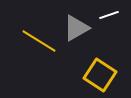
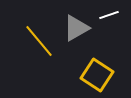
yellow line: rotated 18 degrees clockwise
yellow square: moved 3 px left
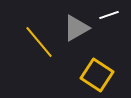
yellow line: moved 1 px down
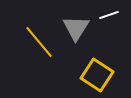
gray triangle: rotated 28 degrees counterclockwise
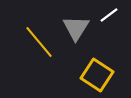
white line: rotated 18 degrees counterclockwise
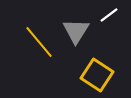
gray triangle: moved 3 px down
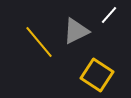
white line: rotated 12 degrees counterclockwise
gray triangle: rotated 32 degrees clockwise
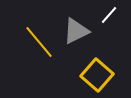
yellow square: rotated 8 degrees clockwise
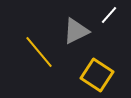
yellow line: moved 10 px down
yellow square: rotated 8 degrees counterclockwise
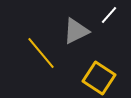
yellow line: moved 2 px right, 1 px down
yellow square: moved 2 px right, 3 px down
